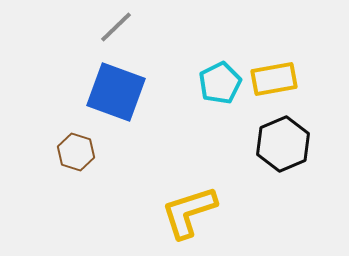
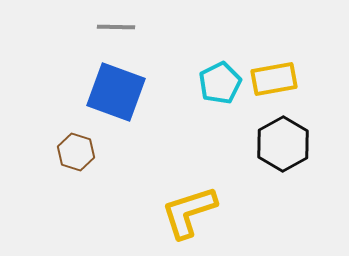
gray line: rotated 45 degrees clockwise
black hexagon: rotated 6 degrees counterclockwise
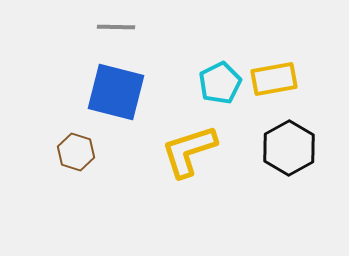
blue square: rotated 6 degrees counterclockwise
black hexagon: moved 6 px right, 4 px down
yellow L-shape: moved 61 px up
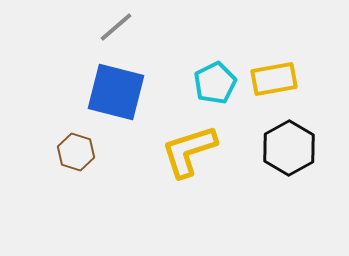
gray line: rotated 42 degrees counterclockwise
cyan pentagon: moved 5 px left
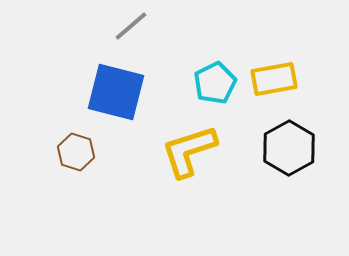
gray line: moved 15 px right, 1 px up
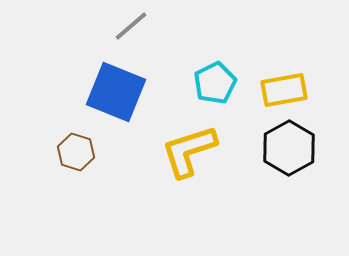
yellow rectangle: moved 10 px right, 11 px down
blue square: rotated 8 degrees clockwise
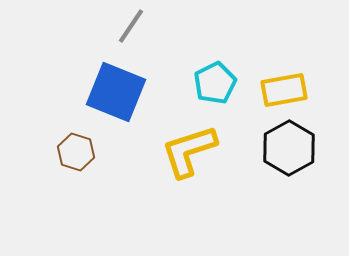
gray line: rotated 15 degrees counterclockwise
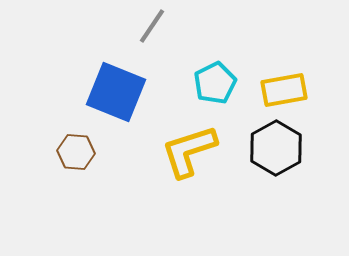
gray line: moved 21 px right
black hexagon: moved 13 px left
brown hexagon: rotated 12 degrees counterclockwise
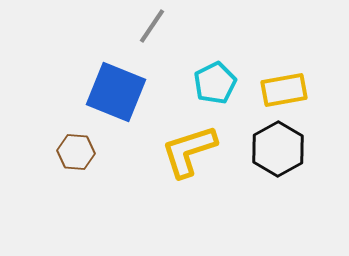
black hexagon: moved 2 px right, 1 px down
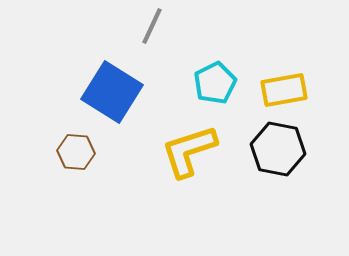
gray line: rotated 9 degrees counterclockwise
blue square: moved 4 px left; rotated 10 degrees clockwise
black hexagon: rotated 20 degrees counterclockwise
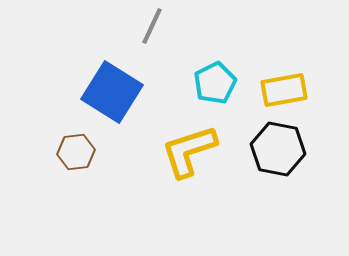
brown hexagon: rotated 12 degrees counterclockwise
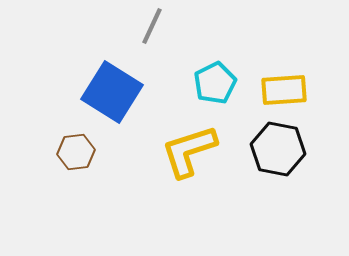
yellow rectangle: rotated 6 degrees clockwise
